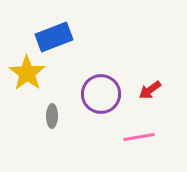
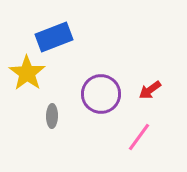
pink line: rotated 44 degrees counterclockwise
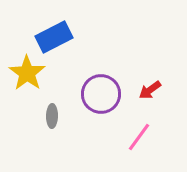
blue rectangle: rotated 6 degrees counterclockwise
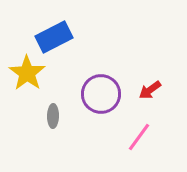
gray ellipse: moved 1 px right
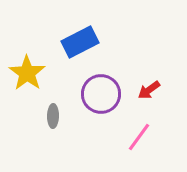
blue rectangle: moved 26 px right, 5 px down
red arrow: moved 1 px left
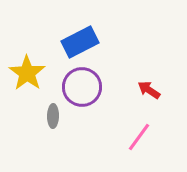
red arrow: rotated 70 degrees clockwise
purple circle: moved 19 px left, 7 px up
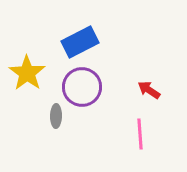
gray ellipse: moved 3 px right
pink line: moved 1 px right, 3 px up; rotated 40 degrees counterclockwise
